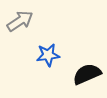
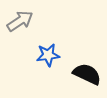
black semicircle: rotated 48 degrees clockwise
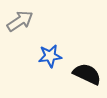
blue star: moved 2 px right, 1 px down
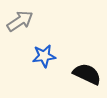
blue star: moved 6 px left
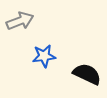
gray arrow: rotated 12 degrees clockwise
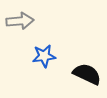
gray arrow: rotated 16 degrees clockwise
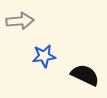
black semicircle: moved 2 px left, 1 px down
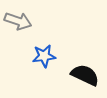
gray arrow: moved 2 px left; rotated 24 degrees clockwise
